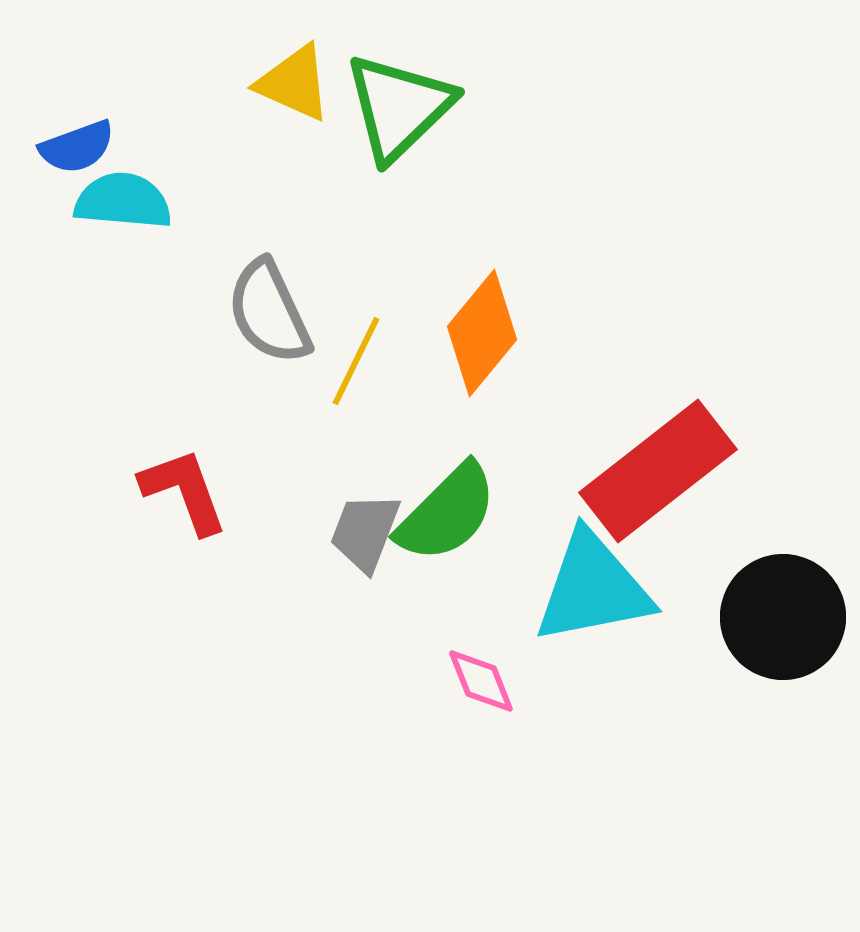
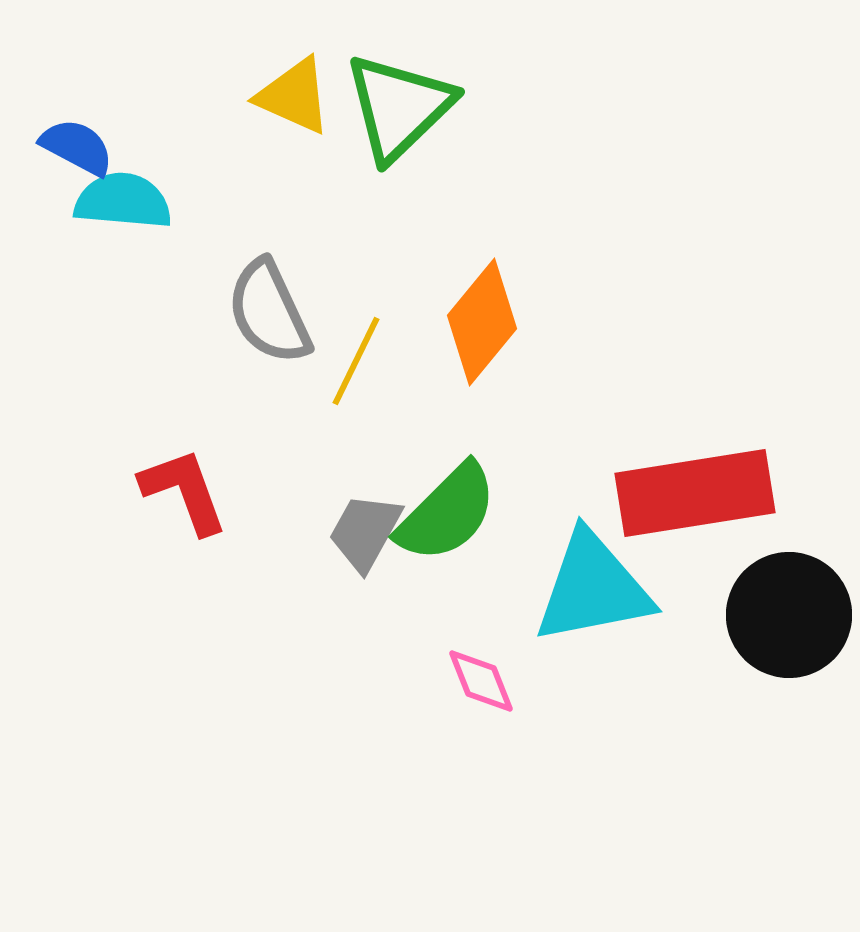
yellow triangle: moved 13 px down
blue semicircle: rotated 132 degrees counterclockwise
orange diamond: moved 11 px up
red rectangle: moved 37 px right, 22 px down; rotated 29 degrees clockwise
gray trapezoid: rotated 8 degrees clockwise
black circle: moved 6 px right, 2 px up
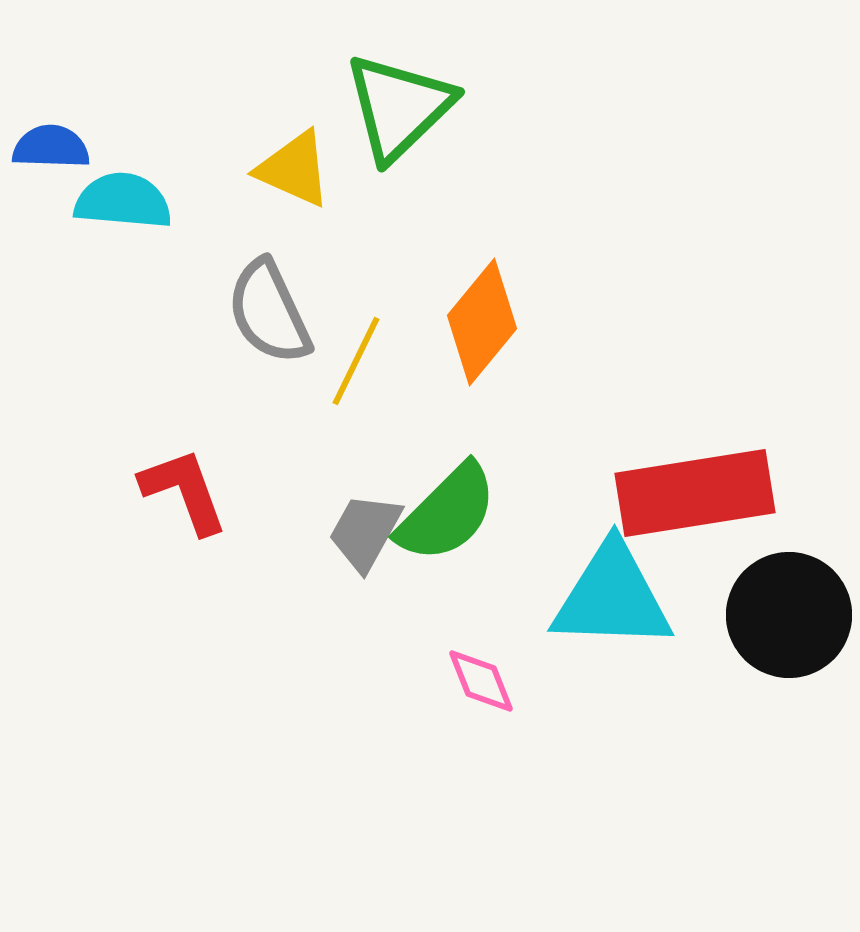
yellow triangle: moved 73 px down
blue semicircle: moved 26 px left; rotated 26 degrees counterclockwise
cyan triangle: moved 19 px right, 9 px down; rotated 13 degrees clockwise
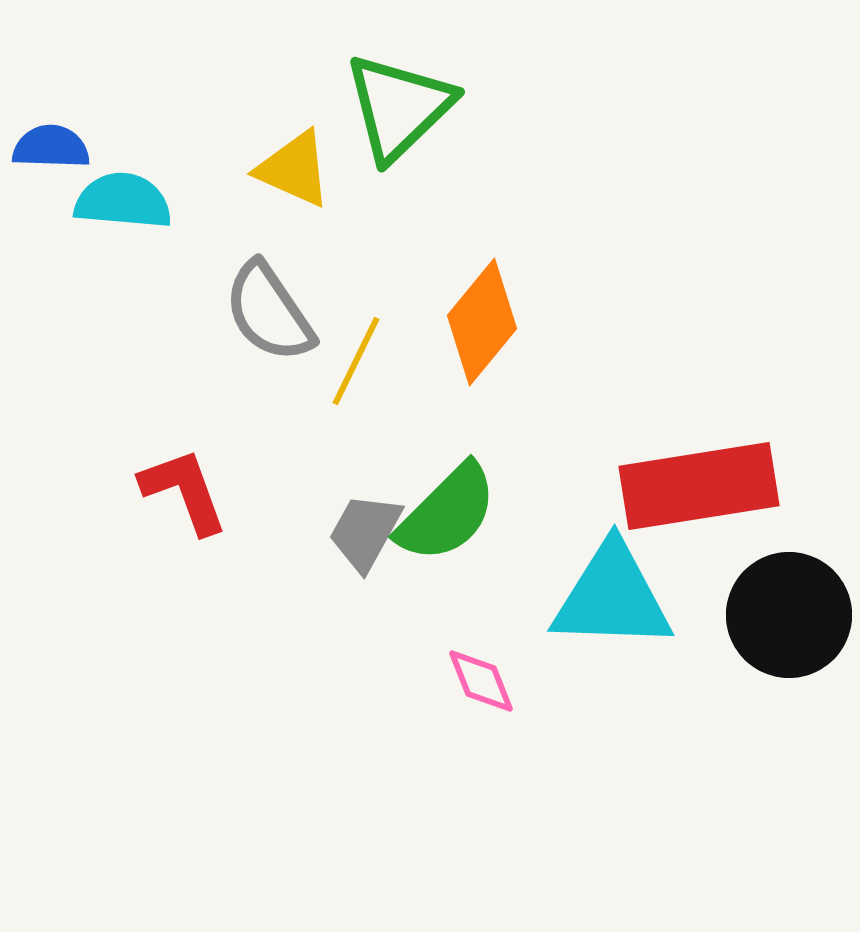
gray semicircle: rotated 9 degrees counterclockwise
red rectangle: moved 4 px right, 7 px up
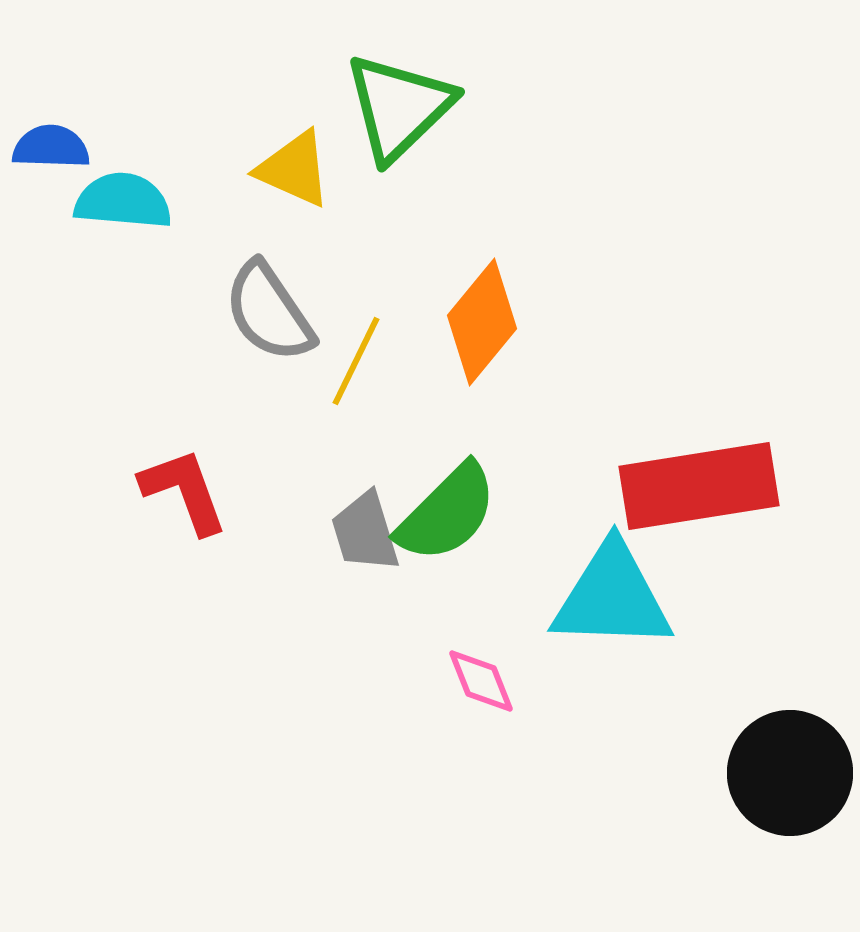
gray trapezoid: rotated 46 degrees counterclockwise
black circle: moved 1 px right, 158 px down
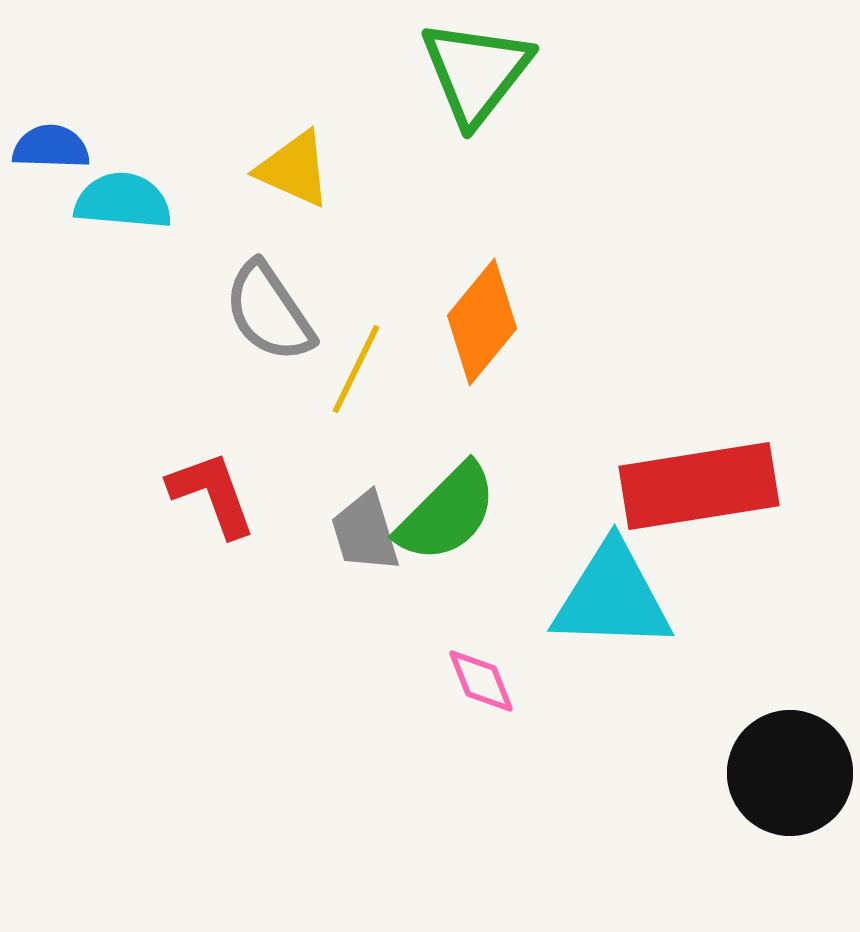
green triangle: moved 77 px right, 35 px up; rotated 8 degrees counterclockwise
yellow line: moved 8 px down
red L-shape: moved 28 px right, 3 px down
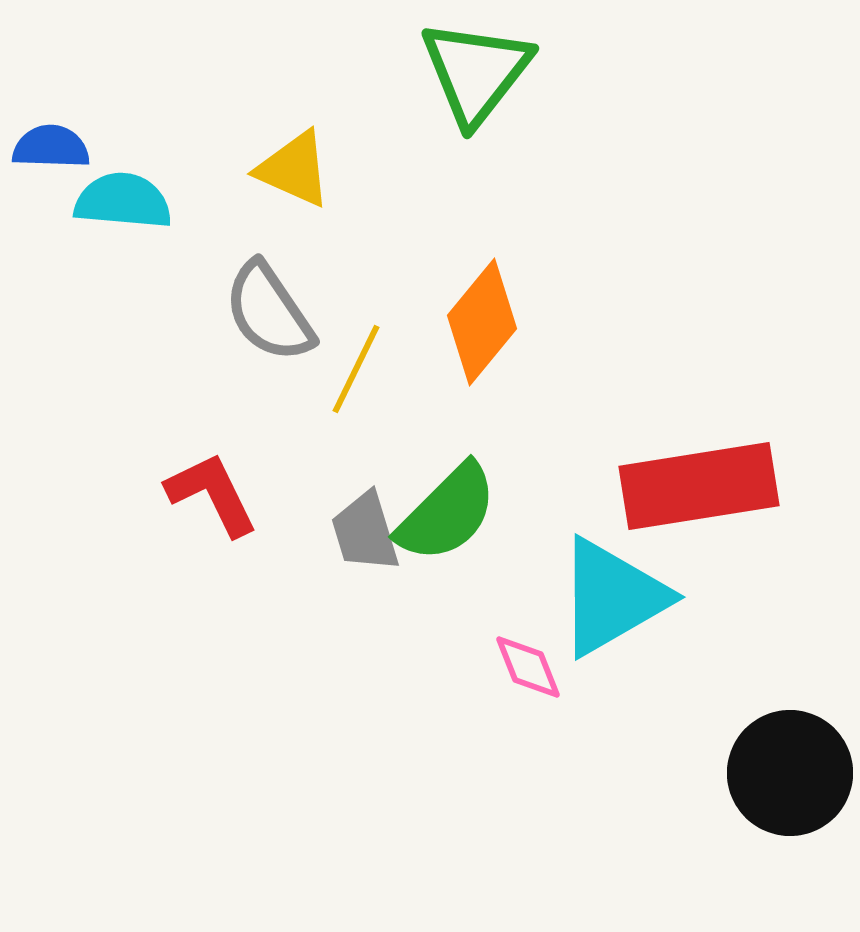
red L-shape: rotated 6 degrees counterclockwise
cyan triangle: rotated 32 degrees counterclockwise
pink diamond: moved 47 px right, 14 px up
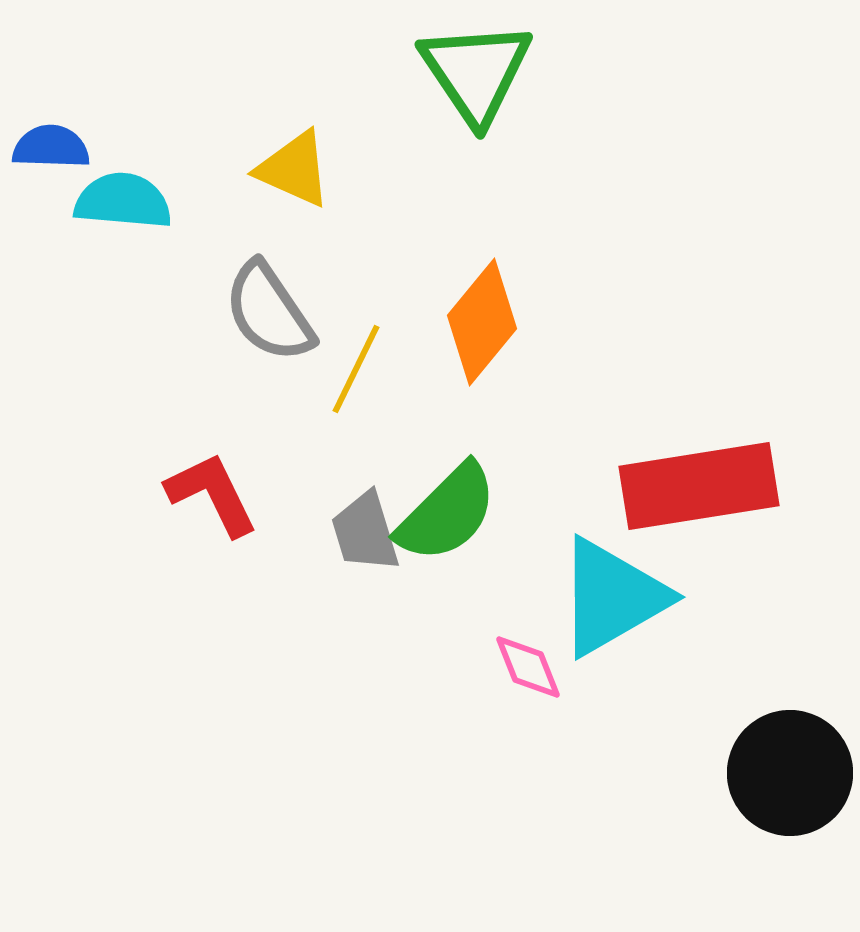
green triangle: rotated 12 degrees counterclockwise
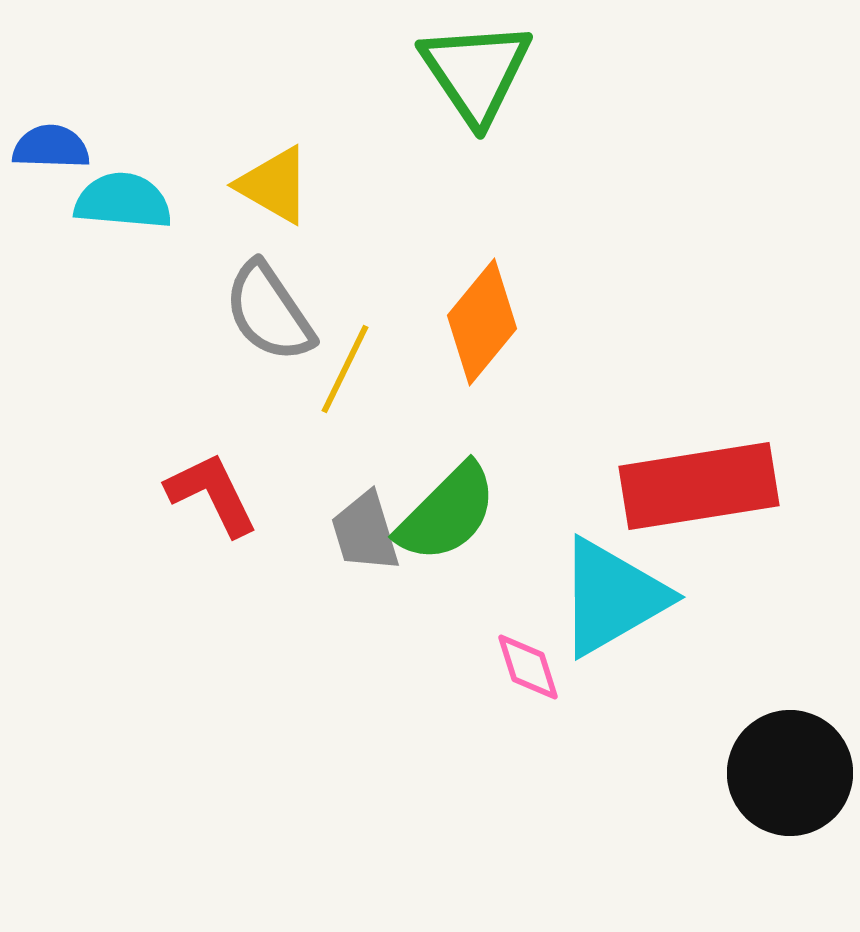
yellow triangle: moved 20 px left, 16 px down; rotated 6 degrees clockwise
yellow line: moved 11 px left
pink diamond: rotated 4 degrees clockwise
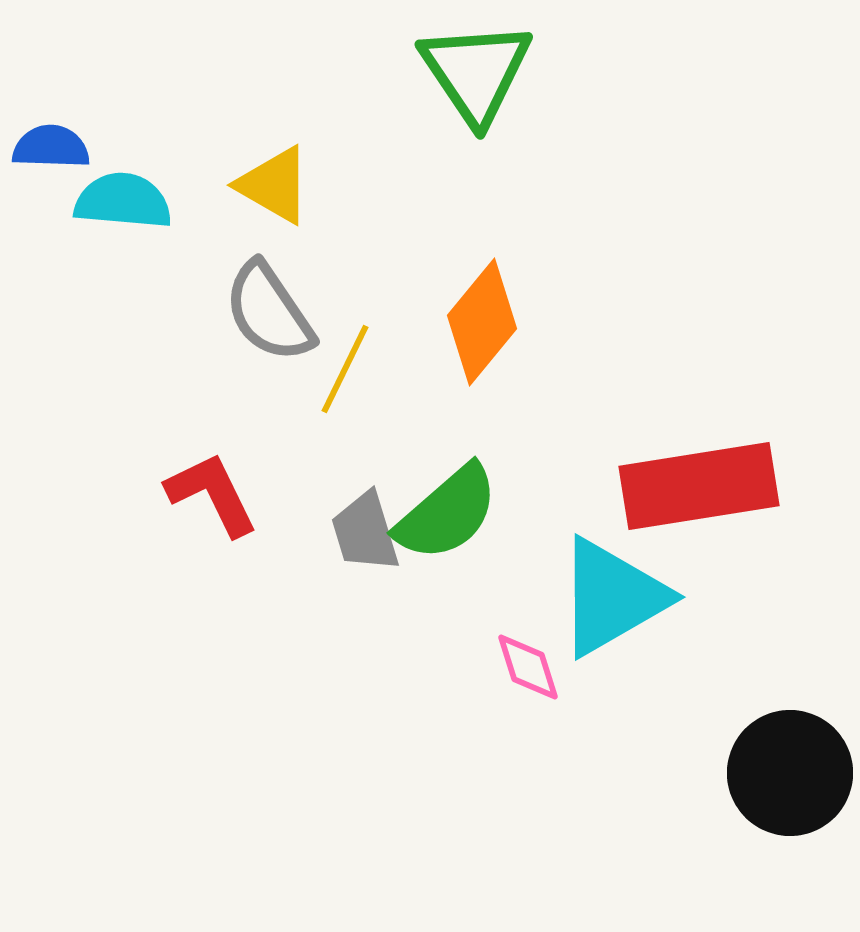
green semicircle: rotated 4 degrees clockwise
